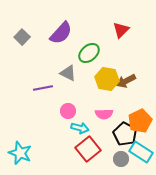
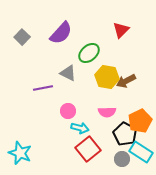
yellow hexagon: moved 2 px up
pink semicircle: moved 3 px right, 2 px up
gray circle: moved 1 px right
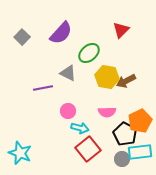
cyan rectangle: moved 1 px left; rotated 40 degrees counterclockwise
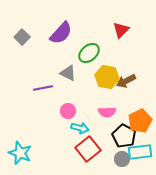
black pentagon: moved 1 px left, 2 px down
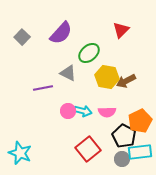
cyan arrow: moved 3 px right, 17 px up
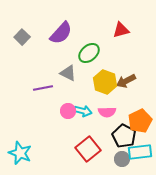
red triangle: rotated 30 degrees clockwise
yellow hexagon: moved 2 px left, 5 px down; rotated 10 degrees clockwise
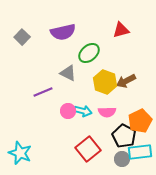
purple semicircle: moved 2 px right, 1 px up; rotated 35 degrees clockwise
purple line: moved 4 px down; rotated 12 degrees counterclockwise
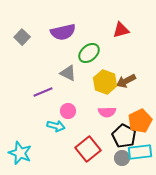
cyan arrow: moved 27 px left, 15 px down
gray circle: moved 1 px up
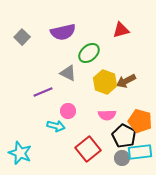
pink semicircle: moved 3 px down
orange pentagon: rotated 30 degrees counterclockwise
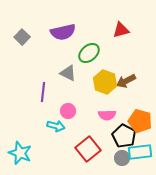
purple line: rotated 60 degrees counterclockwise
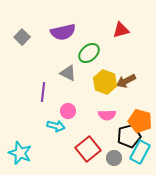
black pentagon: moved 5 px right; rotated 30 degrees clockwise
cyan rectangle: rotated 55 degrees counterclockwise
gray circle: moved 8 px left
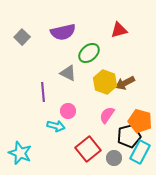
red triangle: moved 2 px left
brown arrow: moved 1 px left, 2 px down
purple line: rotated 12 degrees counterclockwise
pink semicircle: rotated 126 degrees clockwise
